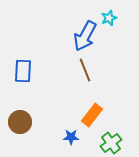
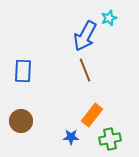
brown circle: moved 1 px right, 1 px up
green cross: moved 1 px left, 4 px up; rotated 25 degrees clockwise
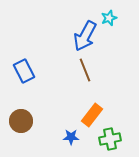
blue rectangle: moved 1 px right; rotated 30 degrees counterclockwise
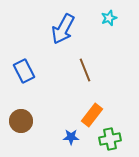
blue arrow: moved 22 px left, 7 px up
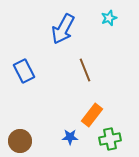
brown circle: moved 1 px left, 20 px down
blue star: moved 1 px left
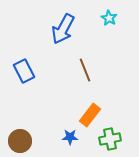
cyan star: rotated 21 degrees counterclockwise
orange rectangle: moved 2 px left
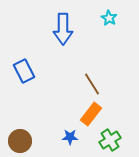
blue arrow: rotated 28 degrees counterclockwise
brown line: moved 7 px right, 14 px down; rotated 10 degrees counterclockwise
orange rectangle: moved 1 px right, 1 px up
green cross: moved 1 px down; rotated 20 degrees counterclockwise
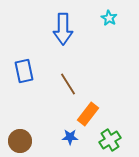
blue rectangle: rotated 15 degrees clockwise
brown line: moved 24 px left
orange rectangle: moved 3 px left
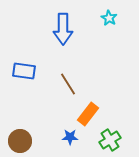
blue rectangle: rotated 70 degrees counterclockwise
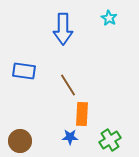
brown line: moved 1 px down
orange rectangle: moved 6 px left; rotated 35 degrees counterclockwise
